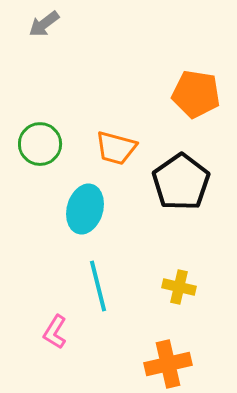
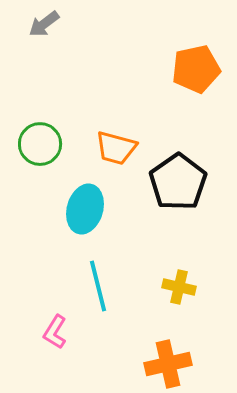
orange pentagon: moved 25 px up; rotated 21 degrees counterclockwise
black pentagon: moved 3 px left
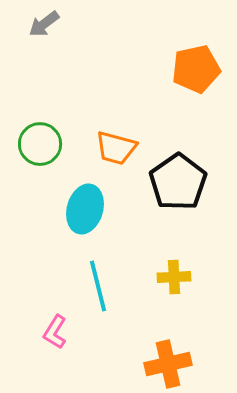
yellow cross: moved 5 px left, 10 px up; rotated 16 degrees counterclockwise
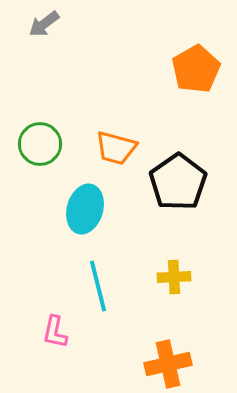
orange pentagon: rotated 18 degrees counterclockwise
pink L-shape: rotated 20 degrees counterclockwise
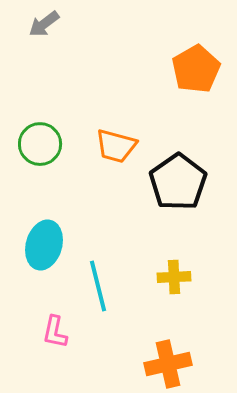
orange trapezoid: moved 2 px up
cyan ellipse: moved 41 px left, 36 px down
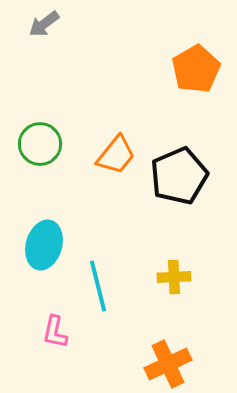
orange trapezoid: moved 9 px down; rotated 66 degrees counterclockwise
black pentagon: moved 1 px right, 6 px up; rotated 12 degrees clockwise
orange cross: rotated 12 degrees counterclockwise
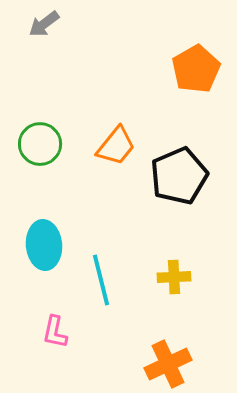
orange trapezoid: moved 9 px up
cyan ellipse: rotated 21 degrees counterclockwise
cyan line: moved 3 px right, 6 px up
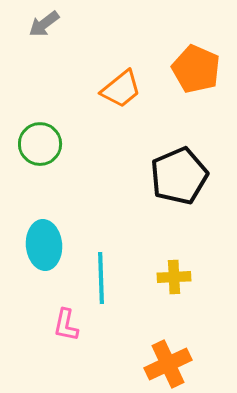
orange pentagon: rotated 18 degrees counterclockwise
orange trapezoid: moved 5 px right, 57 px up; rotated 12 degrees clockwise
cyan line: moved 2 px up; rotated 12 degrees clockwise
pink L-shape: moved 11 px right, 7 px up
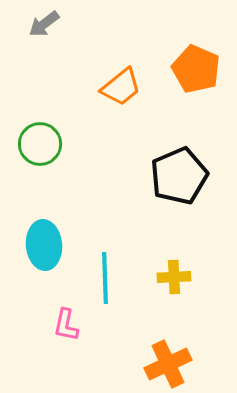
orange trapezoid: moved 2 px up
cyan line: moved 4 px right
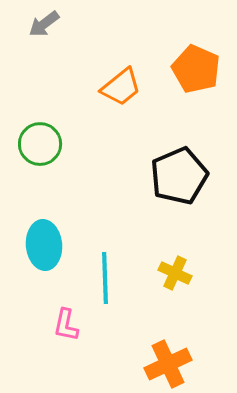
yellow cross: moved 1 px right, 4 px up; rotated 28 degrees clockwise
